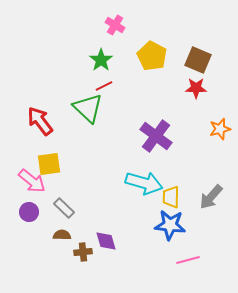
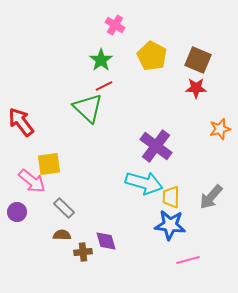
red arrow: moved 19 px left, 1 px down
purple cross: moved 10 px down
purple circle: moved 12 px left
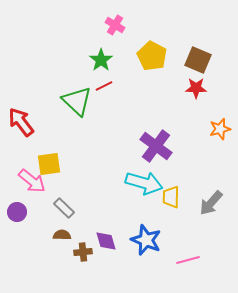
green triangle: moved 11 px left, 7 px up
gray arrow: moved 6 px down
blue star: moved 24 px left, 15 px down; rotated 16 degrees clockwise
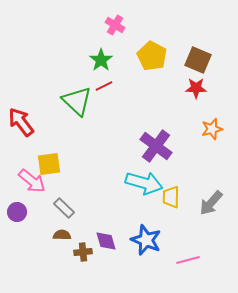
orange star: moved 8 px left
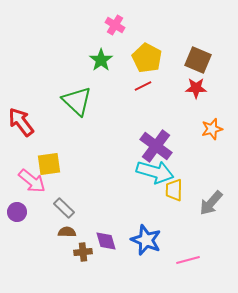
yellow pentagon: moved 5 px left, 2 px down
red line: moved 39 px right
cyan arrow: moved 11 px right, 11 px up
yellow trapezoid: moved 3 px right, 7 px up
brown semicircle: moved 5 px right, 3 px up
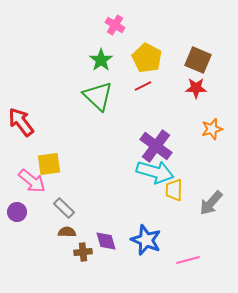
green triangle: moved 21 px right, 5 px up
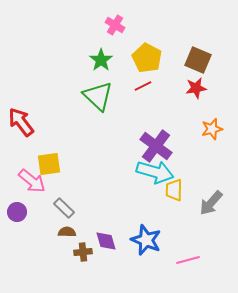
red star: rotated 10 degrees counterclockwise
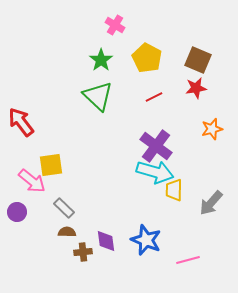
red line: moved 11 px right, 11 px down
yellow square: moved 2 px right, 1 px down
purple diamond: rotated 10 degrees clockwise
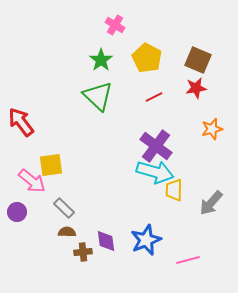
blue star: rotated 28 degrees clockwise
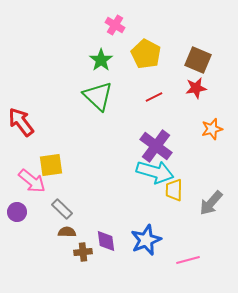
yellow pentagon: moved 1 px left, 4 px up
gray rectangle: moved 2 px left, 1 px down
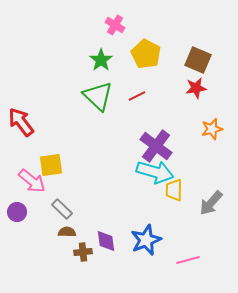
red line: moved 17 px left, 1 px up
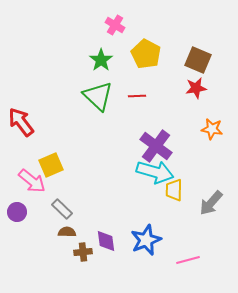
red line: rotated 24 degrees clockwise
orange star: rotated 25 degrees clockwise
yellow square: rotated 15 degrees counterclockwise
